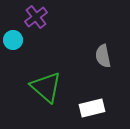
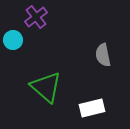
gray semicircle: moved 1 px up
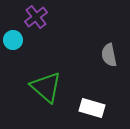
gray semicircle: moved 6 px right
white rectangle: rotated 30 degrees clockwise
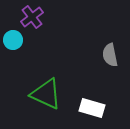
purple cross: moved 4 px left
gray semicircle: moved 1 px right
green triangle: moved 7 px down; rotated 16 degrees counterclockwise
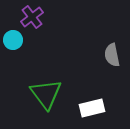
gray semicircle: moved 2 px right
green triangle: rotated 28 degrees clockwise
white rectangle: rotated 30 degrees counterclockwise
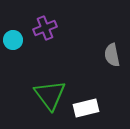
purple cross: moved 13 px right, 11 px down; rotated 15 degrees clockwise
green triangle: moved 4 px right, 1 px down
white rectangle: moved 6 px left
